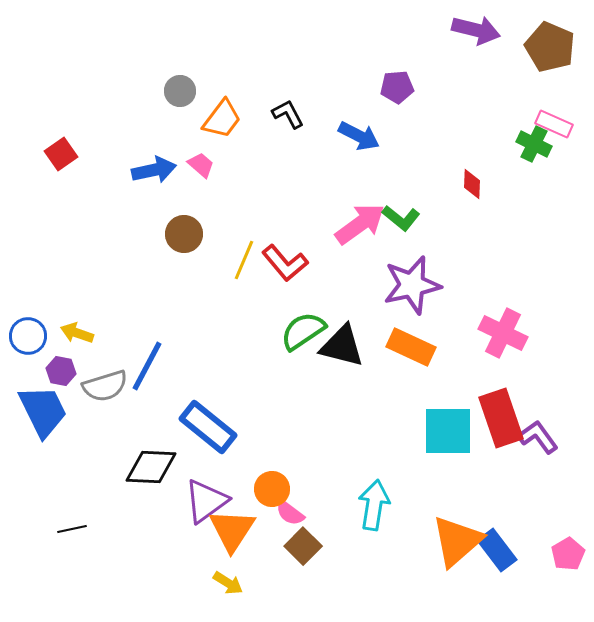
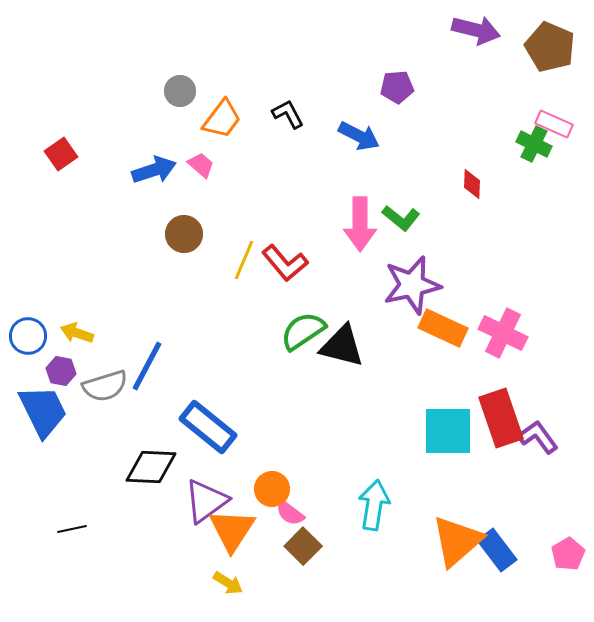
blue arrow at (154, 170): rotated 6 degrees counterclockwise
pink arrow at (360, 224): rotated 126 degrees clockwise
orange rectangle at (411, 347): moved 32 px right, 19 px up
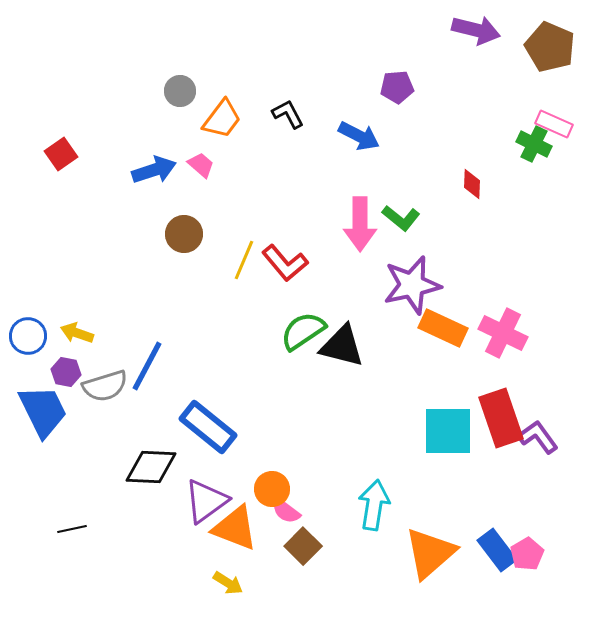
purple hexagon at (61, 371): moved 5 px right, 1 px down
pink semicircle at (290, 513): moved 4 px left, 2 px up
orange triangle at (232, 530): moved 3 px right, 2 px up; rotated 42 degrees counterclockwise
orange triangle at (457, 541): moved 27 px left, 12 px down
pink pentagon at (568, 554): moved 41 px left
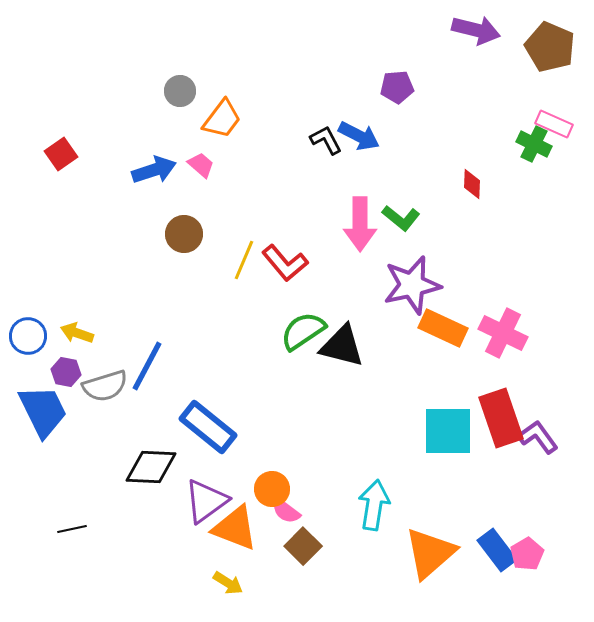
black L-shape at (288, 114): moved 38 px right, 26 px down
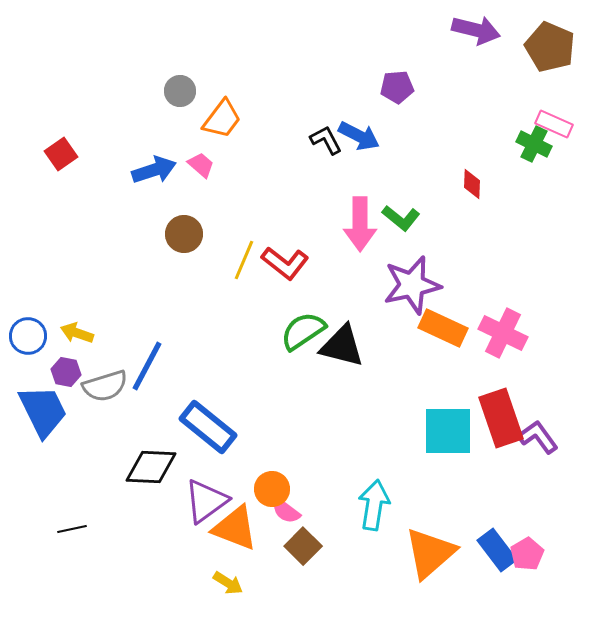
red L-shape at (285, 263): rotated 12 degrees counterclockwise
